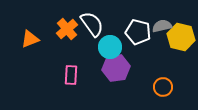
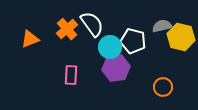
white pentagon: moved 5 px left, 9 px down
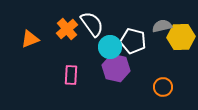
yellow hexagon: rotated 16 degrees counterclockwise
purple hexagon: rotated 20 degrees clockwise
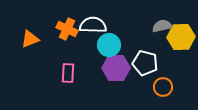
white semicircle: moved 1 px right, 1 px down; rotated 52 degrees counterclockwise
orange cross: rotated 25 degrees counterclockwise
white pentagon: moved 12 px right, 22 px down
cyan circle: moved 1 px left, 2 px up
purple hexagon: rotated 12 degrees counterclockwise
pink rectangle: moved 3 px left, 2 px up
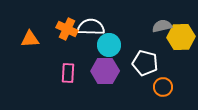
white semicircle: moved 2 px left, 2 px down
orange triangle: rotated 18 degrees clockwise
purple hexagon: moved 11 px left, 3 px down
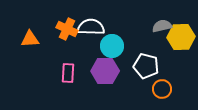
cyan circle: moved 3 px right, 1 px down
white pentagon: moved 1 px right, 3 px down
orange circle: moved 1 px left, 2 px down
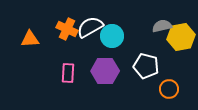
white semicircle: moved 1 px left; rotated 32 degrees counterclockwise
yellow hexagon: rotated 8 degrees counterclockwise
cyan circle: moved 10 px up
orange circle: moved 7 px right
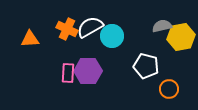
purple hexagon: moved 17 px left
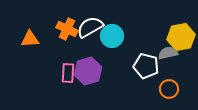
gray semicircle: moved 6 px right, 27 px down
purple hexagon: rotated 16 degrees counterclockwise
